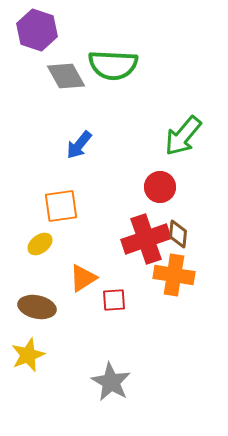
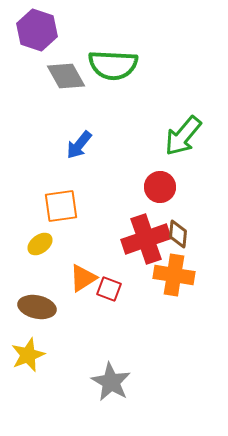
red square: moved 5 px left, 11 px up; rotated 25 degrees clockwise
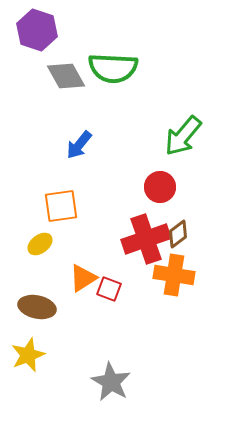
green semicircle: moved 3 px down
brown diamond: rotated 48 degrees clockwise
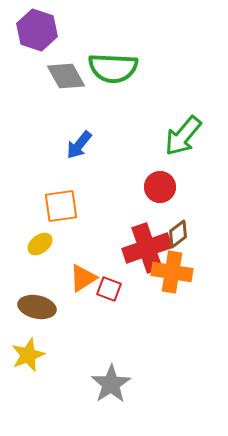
red cross: moved 1 px right, 9 px down
orange cross: moved 2 px left, 3 px up
gray star: moved 2 px down; rotated 9 degrees clockwise
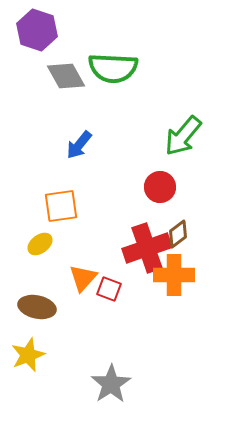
orange cross: moved 2 px right, 3 px down; rotated 9 degrees counterclockwise
orange triangle: rotated 16 degrees counterclockwise
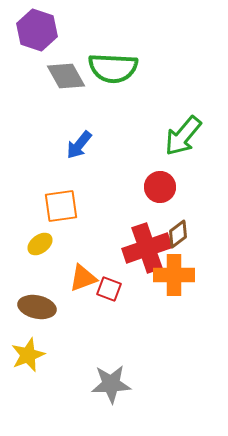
orange triangle: rotated 28 degrees clockwise
gray star: rotated 30 degrees clockwise
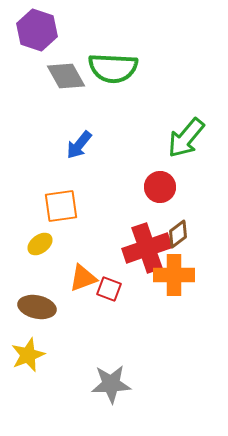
green arrow: moved 3 px right, 2 px down
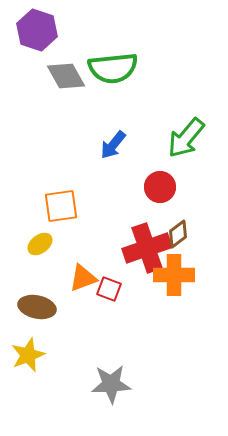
green semicircle: rotated 9 degrees counterclockwise
blue arrow: moved 34 px right
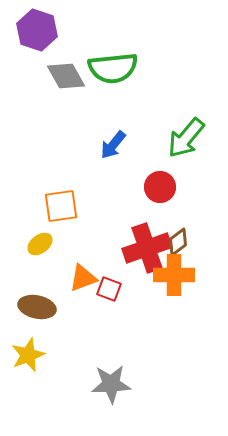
brown diamond: moved 8 px down
